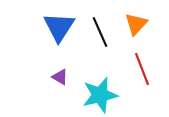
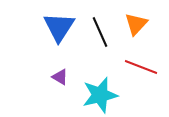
red line: moved 1 px left, 2 px up; rotated 48 degrees counterclockwise
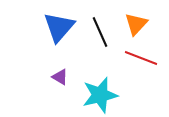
blue triangle: rotated 8 degrees clockwise
red line: moved 9 px up
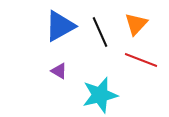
blue triangle: moved 1 px right, 1 px up; rotated 20 degrees clockwise
red line: moved 2 px down
purple triangle: moved 1 px left, 6 px up
